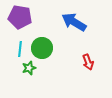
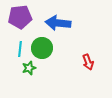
purple pentagon: rotated 15 degrees counterclockwise
blue arrow: moved 16 px left, 1 px down; rotated 25 degrees counterclockwise
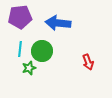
green circle: moved 3 px down
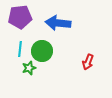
red arrow: rotated 42 degrees clockwise
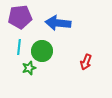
cyan line: moved 1 px left, 2 px up
red arrow: moved 2 px left
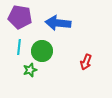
purple pentagon: rotated 15 degrees clockwise
green star: moved 1 px right, 2 px down
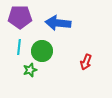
purple pentagon: rotated 10 degrees counterclockwise
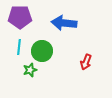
blue arrow: moved 6 px right
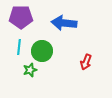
purple pentagon: moved 1 px right
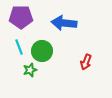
cyan line: rotated 28 degrees counterclockwise
